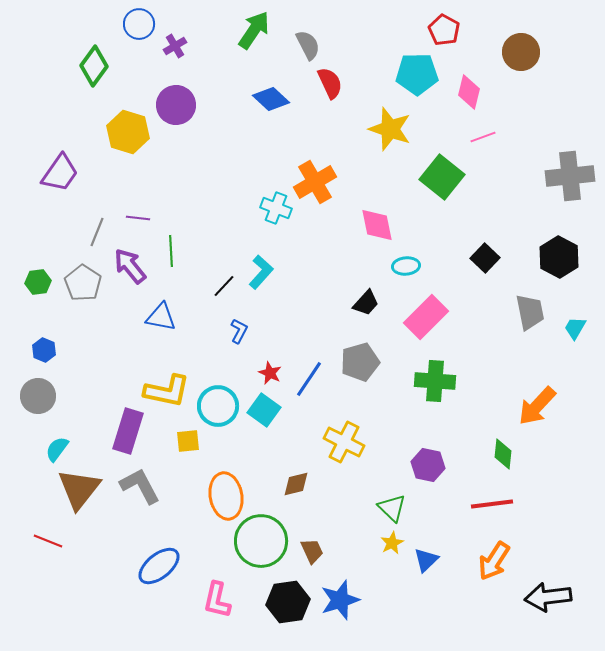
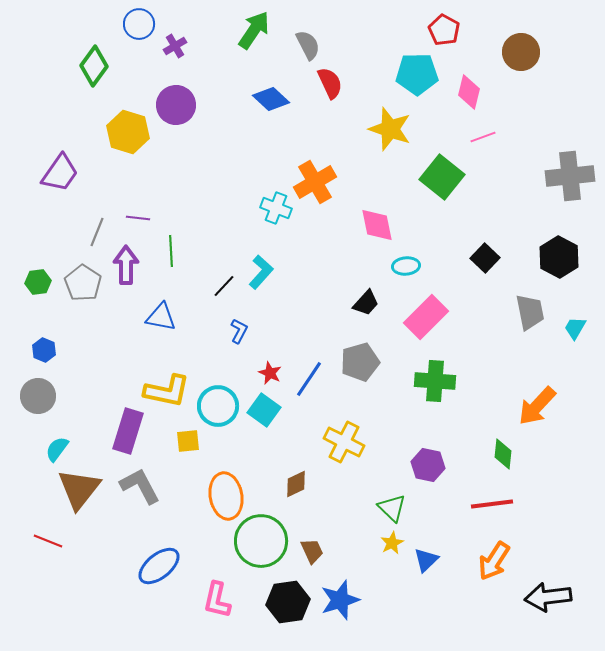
purple arrow at (130, 266): moved 4 px left, 1 px up; rotated 39 degrees clockwise
brown diamond at (296, 484): rotated 12 degrees counterclockwise
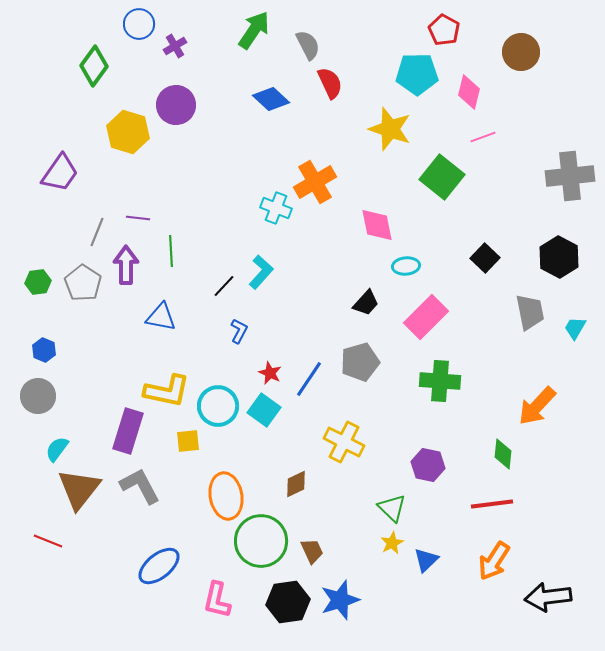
green cross at (435, 381): moved 5 px right
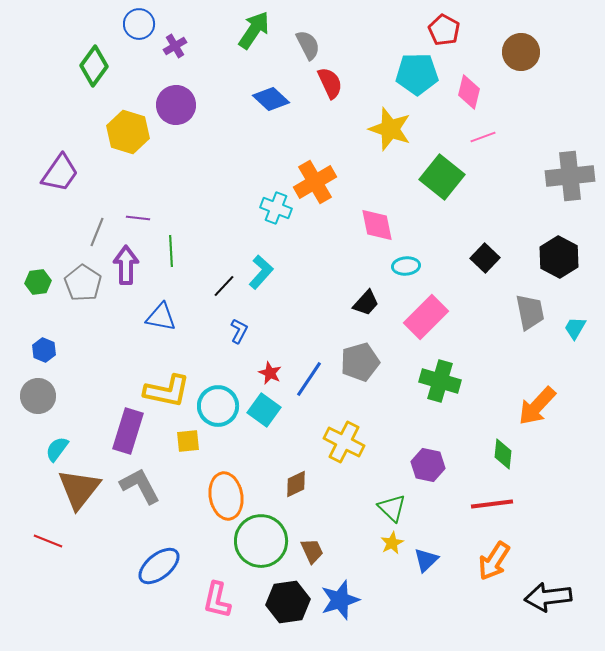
green cross at (440, 381): rotated 12 degrees clockwise
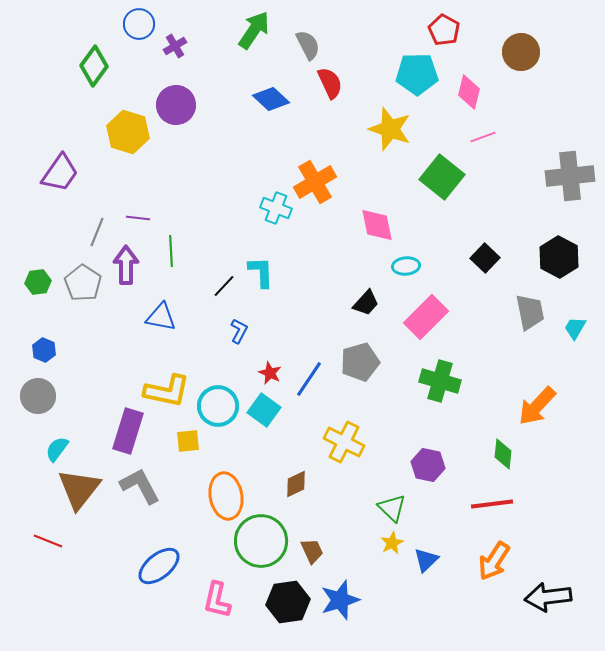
cyan L-shape at (261, 272): rotated 44 degrees counterclockwise
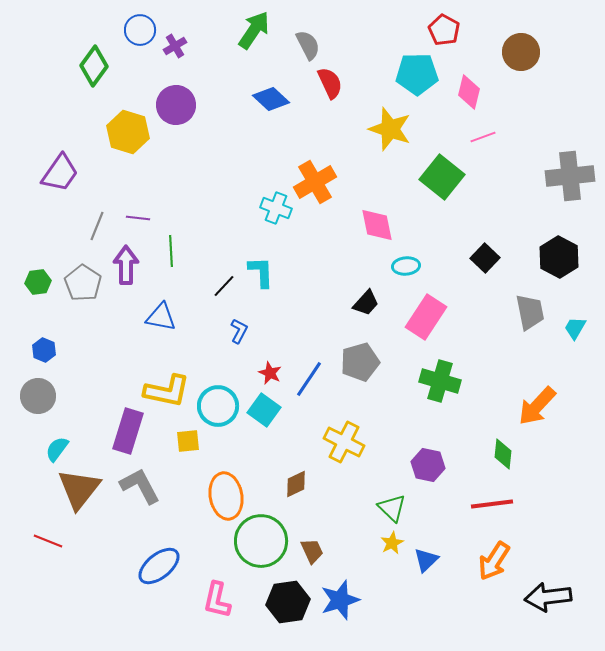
blue circle at (139, 24): moved 1 px right, 6 px down
gray line at (97, 232): moved 6 px up
pink rectangle at (426, 317): rotated 12 degrees counterclockwise
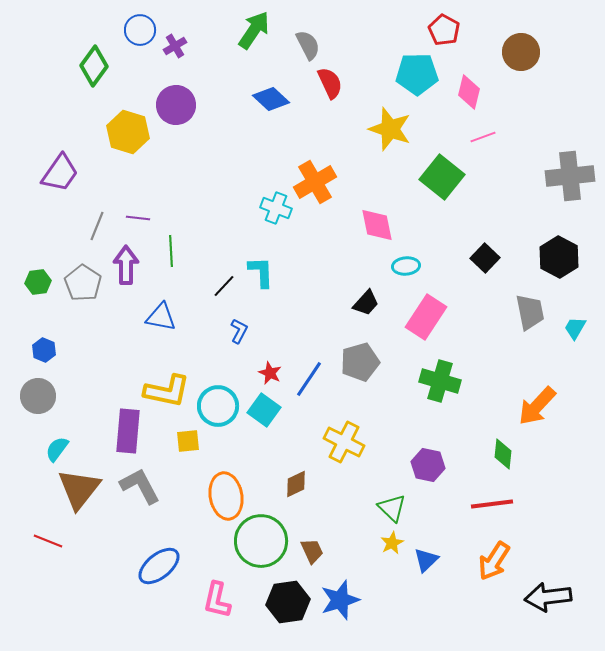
purple rectangle at (128, 431): rotated 12 degrees counterclockwise
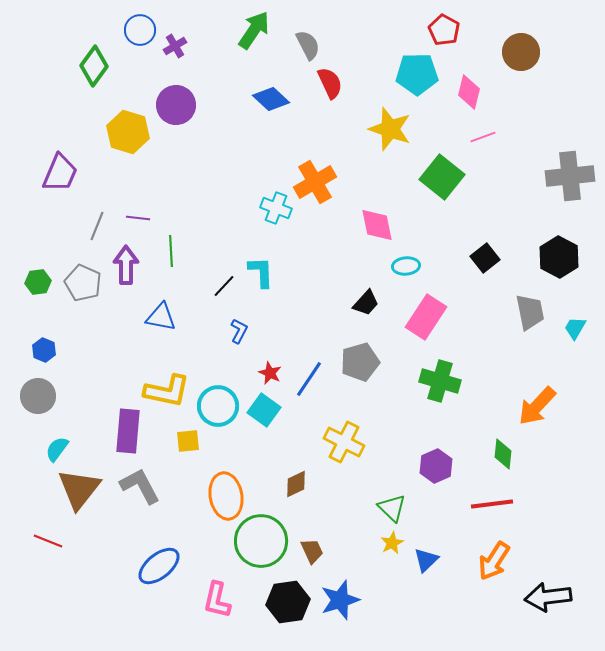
purple trapezoid at (60, 173): rotated 12 degrees counterclockwise
black square at (485, 258): rotated 8 degrees clockwise
gray pentagon at (83, 283): rotated 9 degrees counterclockwise
purple hexagon at (428, 465): moved 8 px right, 1 px down; rotated 24 degrees clockwise
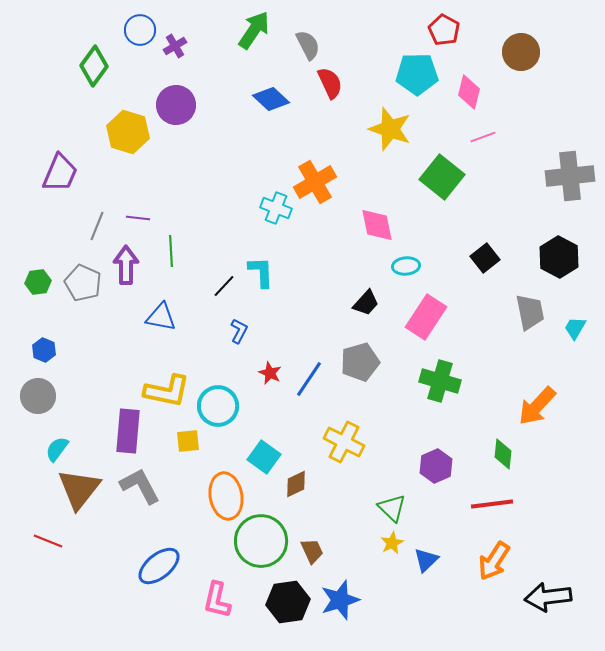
cyan square at (264, 410): moved 47 px down
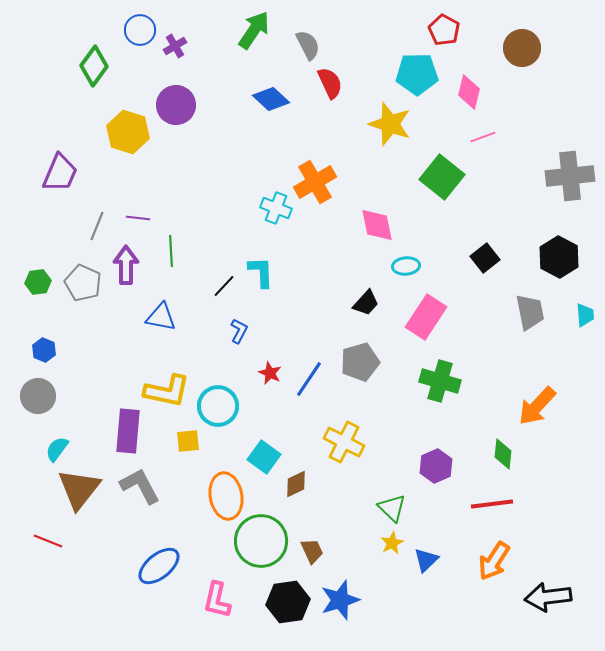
brown circle at (521, 52): moved 1 px right, 4 px up
yellow star at (390, 129): moved 5 px up
cyan trapezoid at (575, 328): moved 10 px right, 13 px up; rotated 145 degrees clockwise
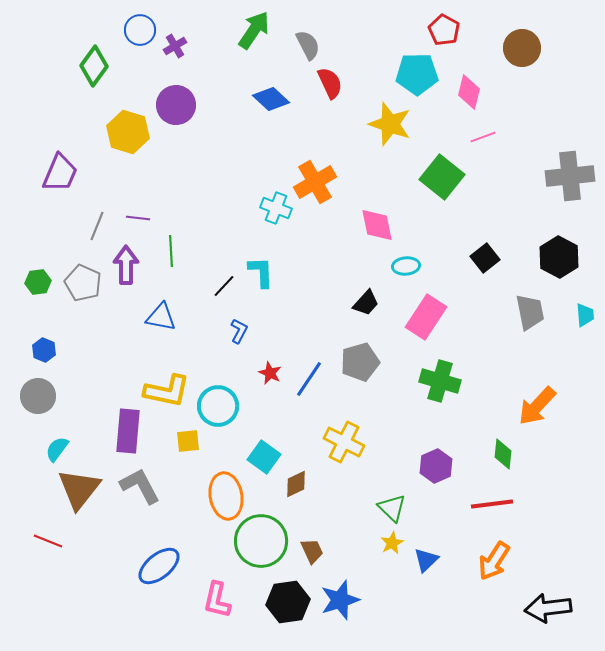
black arrow at (548, 597): moved 11 px down
